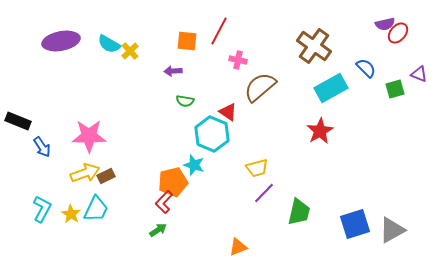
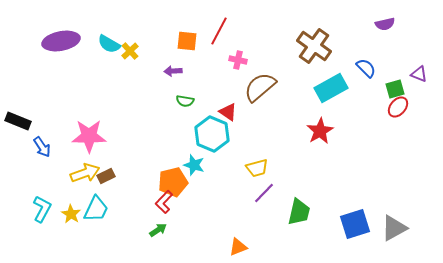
red ellipse: moved 74 px down
gray triangle: moved 2 px right, 2 px up
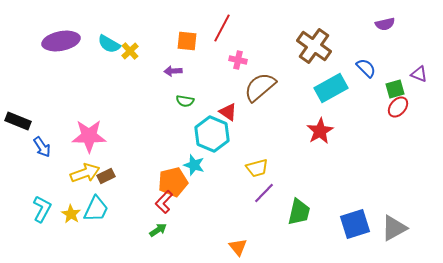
red line: moved 3 px right, 3 px up
orange triangle: rotated 48 degrees counterclockwise
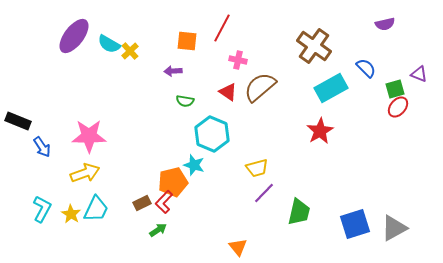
purple ellipse: moved 13 px right, 5 px up; rotated 42 degrees counterclockwise
red triangle: moved 20 px up
brown rectangle: moved 36 px right, 27 px down
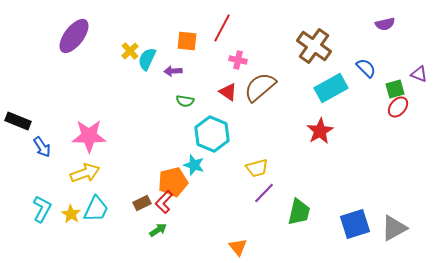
cyan semicircle: moved 38 px right, 15 px down; rotated 85 degrees clockwise
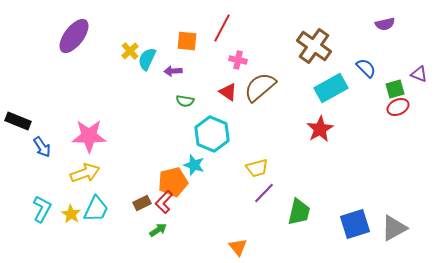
red ellipse: rotated 25 degrees clockwise
red star: moved 2 px up
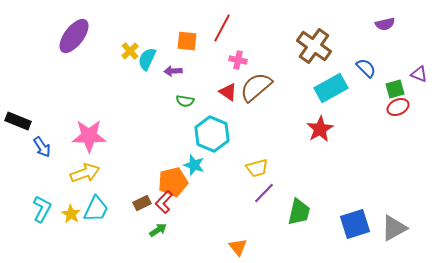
brown semicircle: moved 4 px left
